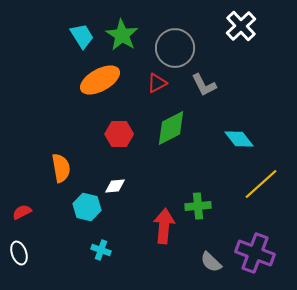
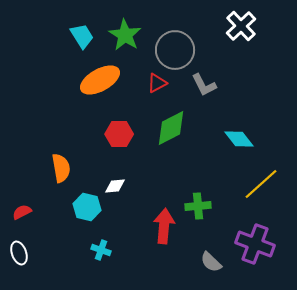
green star: moved 3 px right
gray circle: moved 2 px down
purple cross: moved 9 px up
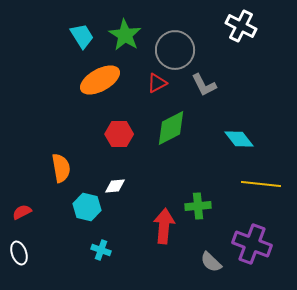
white cross: rotated 20 degrees counterclockwise
yellow line: rotated 48 degrees clockwise
purple cross: moved 3 px left
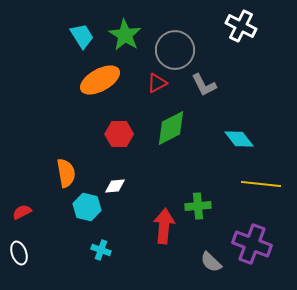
orange semicircle: moved 5 px right, 5 px down
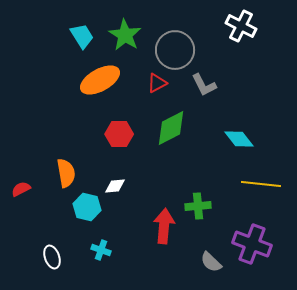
red semicircle: moved 1 px left, 23 px up
white ellipse: moved 33 px right, 4 px down
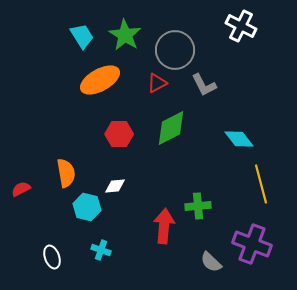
yellow line: rotated 69 degrees clockwise
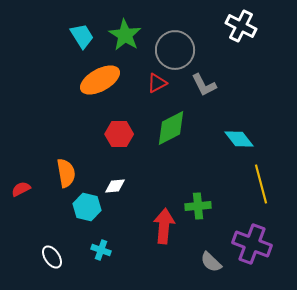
white ellipse: rotated 15 degrees counterclockwise
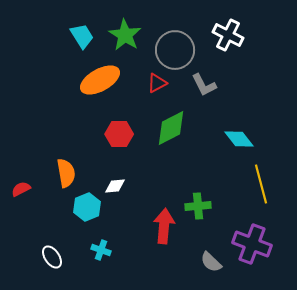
white cross: moved 13 px left, 9 px down
cyan hexagon: rotated 24 degrees clockwise
